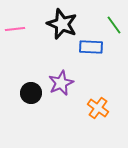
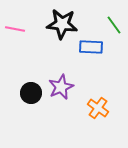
black star: rotated 16 degrees counterclockwise
pink line: rotated 18 degrees clockwise
purple star: moved 4 px down
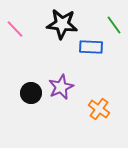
pink line: rotated 36 degrees clockwise
orange cross: moved 1 px right, 1 px down
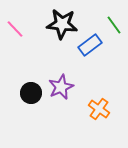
blue rectangle: moved 1 px left, 2 px up; rotated 40 degrees counterclockwise
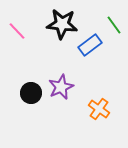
pink line: moved 2 px right, 2 px down
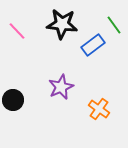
blue rectangle: moved 3 px right
black circle: moved 18 px left, 7 px down
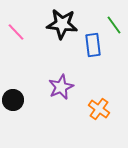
pink line: moved 1 px left, 1 px down
blue rectangle: rotated 60 degrees counterclockwise
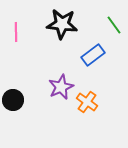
pink line: rotated 42 degrees clockwise
blue rectangle: moved 10 px down; rotated 60 degrees clockwise
orange cross: moved 12 px left, 7 px up
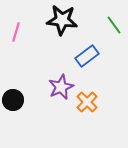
black star: moved 4 px up
pink line: rotated 18 degrees clockwise
blue rectangle: moved 6 px left, 1 px down
orange cross: rotated 10 degrees clockwise
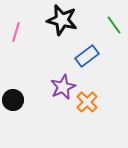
black star: rotated 8 degrees clockwise
purple star: moved 2 px right
